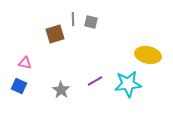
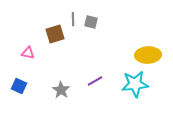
yellow ellipse: rotated 15 degrees counterclockwise
pink triangle: moved 3 px right, 10 px up
cyan star: moved 7 px right
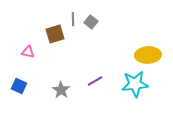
gray square: rotated 24 degrees clockwise
pink triangle: moved 1 px up
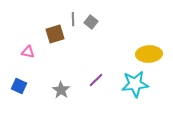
yellow ellipse: moved 1 px right, 1 px up
purple line: moved 1 px right, 1 px up; rotated 14 degrees counterclockwise
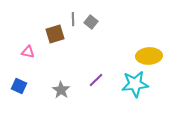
yellow ellipse: moved 2 px down
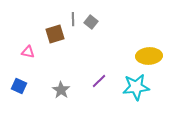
purple line: moved 3 px right, 1 px down
cyan star: moved 1 px right, 3 px down
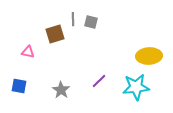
gray square: rotated 24 degrees counterclockwise
blue square: rotated 14 degrees counterclockwise
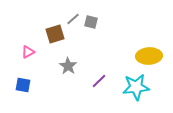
gray line: rotated 48 degrees clockwise
pink triangle: rotated 40 degrees counterclockwise
blue square: moved 4 px right, 1 px up
gray star: moved 7 px right, 24 px up
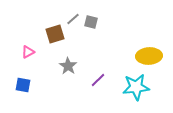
purple line: moved 1 px left, 1 px up
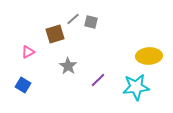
blue square: rotated 21 degrees clockwise
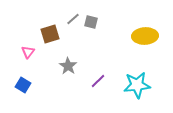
brown square: moved 5 px left
pink triangle: rotated 24 degrees counterclockwise
yellow ellipse: moved 4 px left, 20 px up
purple line: moved 1 px down
cyan star: moved 1 px right, 2 px up
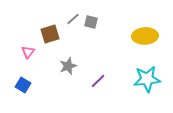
gray star: rotated 18 degrees clockwise
cyan star: moved 10 px right, 6 px up
